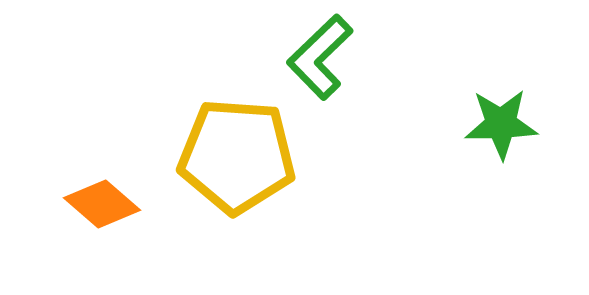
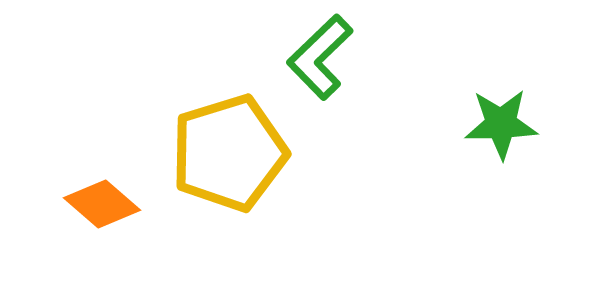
yellow pentagon: moved 8 px left, 3 px up; rotated 21 degrees counterclockwise
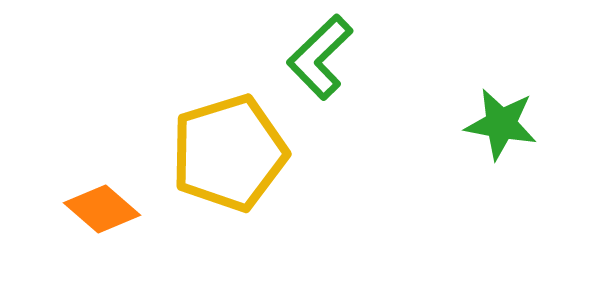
green star: rotated 12 degrees clockwise
orange diamond: moved 5 px down
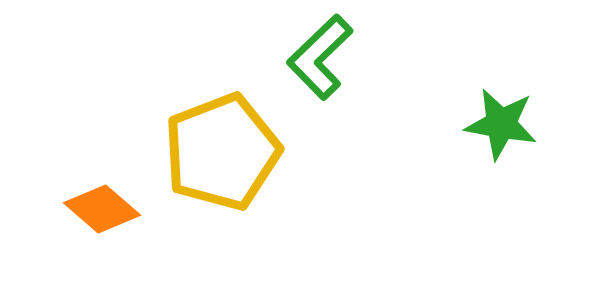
yellow pentagon: moved 7 px left, 1 px up; rotated 4 degrees counterclockwise
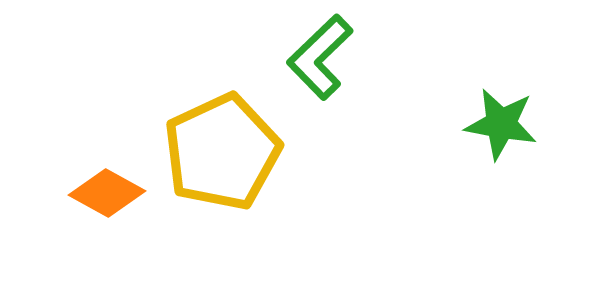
yellow pentagon: rotated 4 degrees counterclockwise
orange diamond: moved 5 px right, 16 px up; rotated 12 degrees counterclockwise
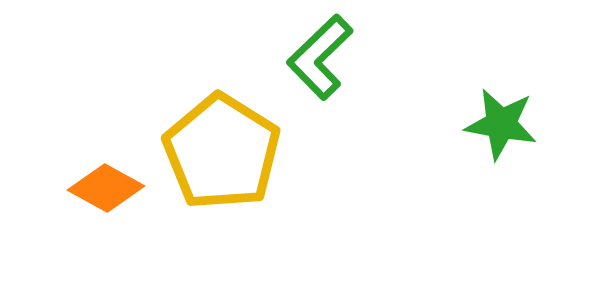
yellow pentagon: rotated 15 degrees counterclockwise
orange diamond: moved 1 px left, 5 px up
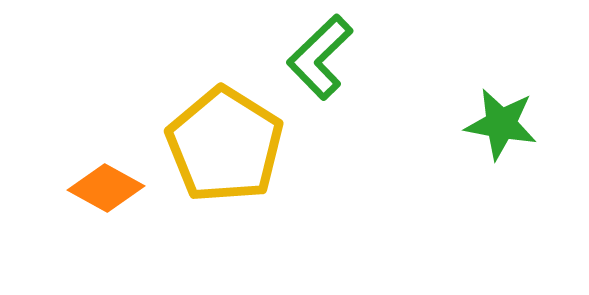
yellow pentagon: moved 3 px right, 7 px up
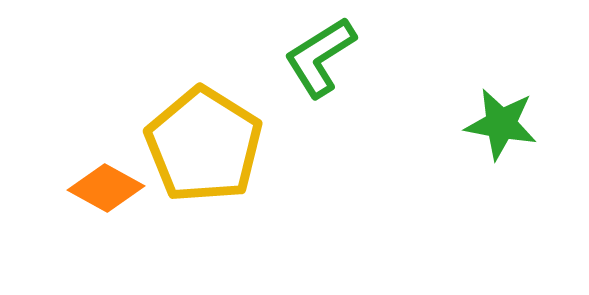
green L-shape: rotated 12 degrees clockwise
yellow pentagon: moved 21 px left
